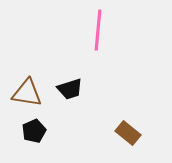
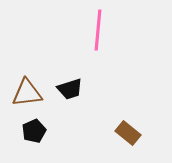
brown triangle: rotated 16 degrees counterclockwise
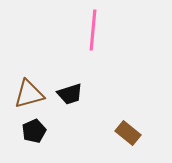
pink line: moved 5 px left
black trapezoid: moved 5 px down
brown triangle: moved 2 px right, 1 px down; rotated 8 degrees counterclockwise
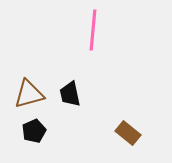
black trapezoid: rotated 96 degrees clockwise
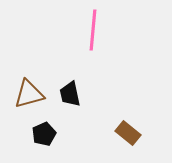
black pentagon: moved 10 px right, 3 px down
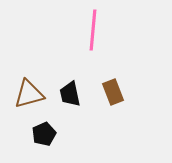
brown rectangle: moved 15 px left, 41 px up; rotated 30 degrees clockwise
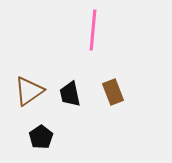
brown triangle: moved 3 px up; rotated 20 degrees counterclockwise
black pentagon: moved 3 px left, 3 px down; rotated 10 degrees counterclockwise
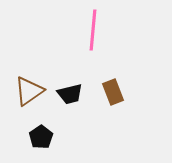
black trapezoid: rotated 92 degrees counterclockwise
